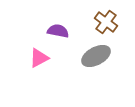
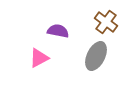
gray ellipse: rotated 36 degrees counterclockwise
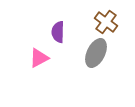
purple semicircle: moved 1 px down; rotated 100 degrees counterclockwise
gray ellipse: moved 3 px up
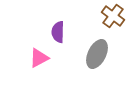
brown cross: moved 7 px right, 6 px up
gray ellipse: moved 1 px right, 1 px down
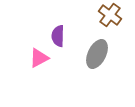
brown cross: moved 3 px left, 1 px up
purple semicircle: moved 4 px down
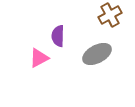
brown cross: rotated 25 degrees clockwise
gray ellipse: rotated 36 degrees clockwise
